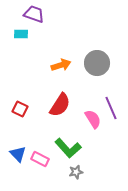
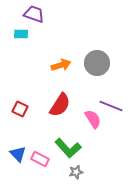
purple line: moved 2 px up; rotated 45 degrees counterclockwise
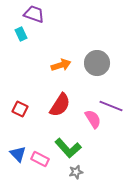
cyan rectangle: rotated 64 degrees clockwise
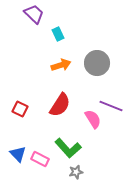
purple trapezoid: rotated 25 degrees clockwise
cyan rectangle: moved 37 px right
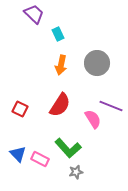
orange arrow: rotated 120 degrees clockwise
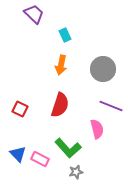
cyan rectangle: moved 7 px right, 1 px down
gray circle: moved 6 px right, 6 px down
red semicircle: rotated 15 degrees counterclockwise
pink semicircle: moved 4 px right, 10 px down; rotated 18 degrees clockwise
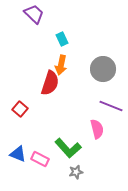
cyan rectangle: moved 3 px left, 4 px down
red semicircle: moved 10 px left, 22 px up
red square: rotated 14 degrees clockwise
blue triangle: rotated 24 degrees counterclockwise
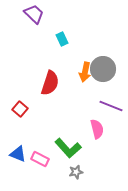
orange arrow: moved 24 px right, 7 px down
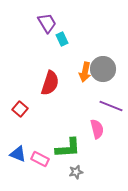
purple trapezoid: moved 13 px right, 9 px down; rotated 15 degrees clockwise
green L-shape: rotated 52 degrees counterclockwise
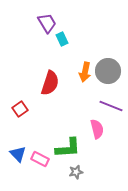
gray circle: moved 5 px right, 2 px down
red square: rotated 14 degrees clockwise
blue triangle: rotated 24 degrees clockwise
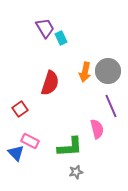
purple trapezoid: moved 2 px left, 5 px down
cyan rectangle: moved 1 px left, 1 px up
purple line: rotated 45 degrees clockwise
green L-shape: moved 2 px right, 1 px up
blue triangle: moved 2 px left, 1 px up
pink rectangle: moved 10 px left, 18 px up
